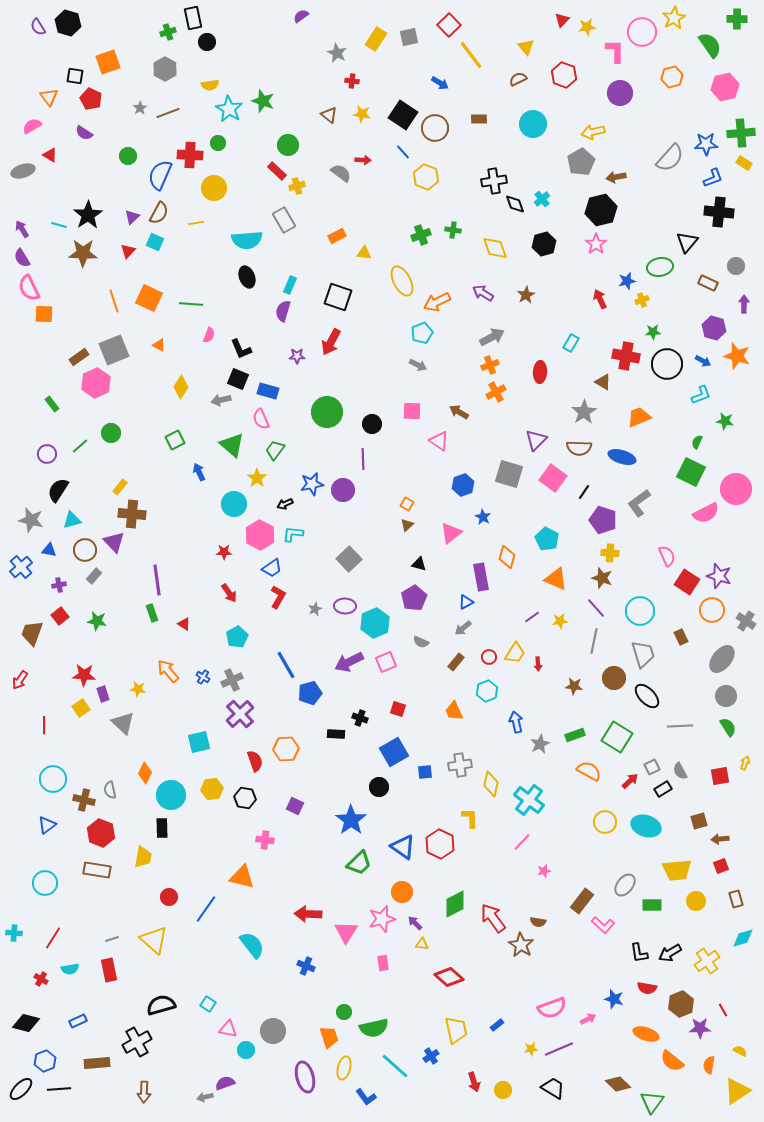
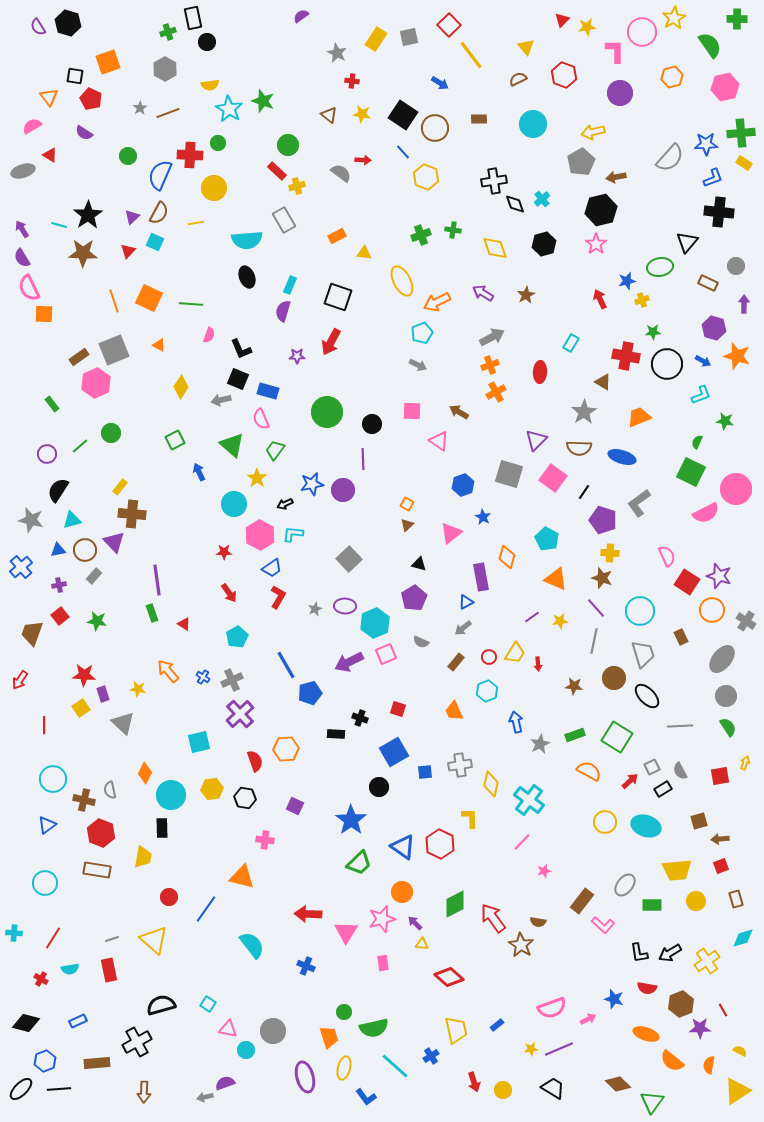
blue triangle at (49, 550): moved 9 px right; rotated 21 degrees counterclockwise
pink square at (386, 662): moved 8 px up
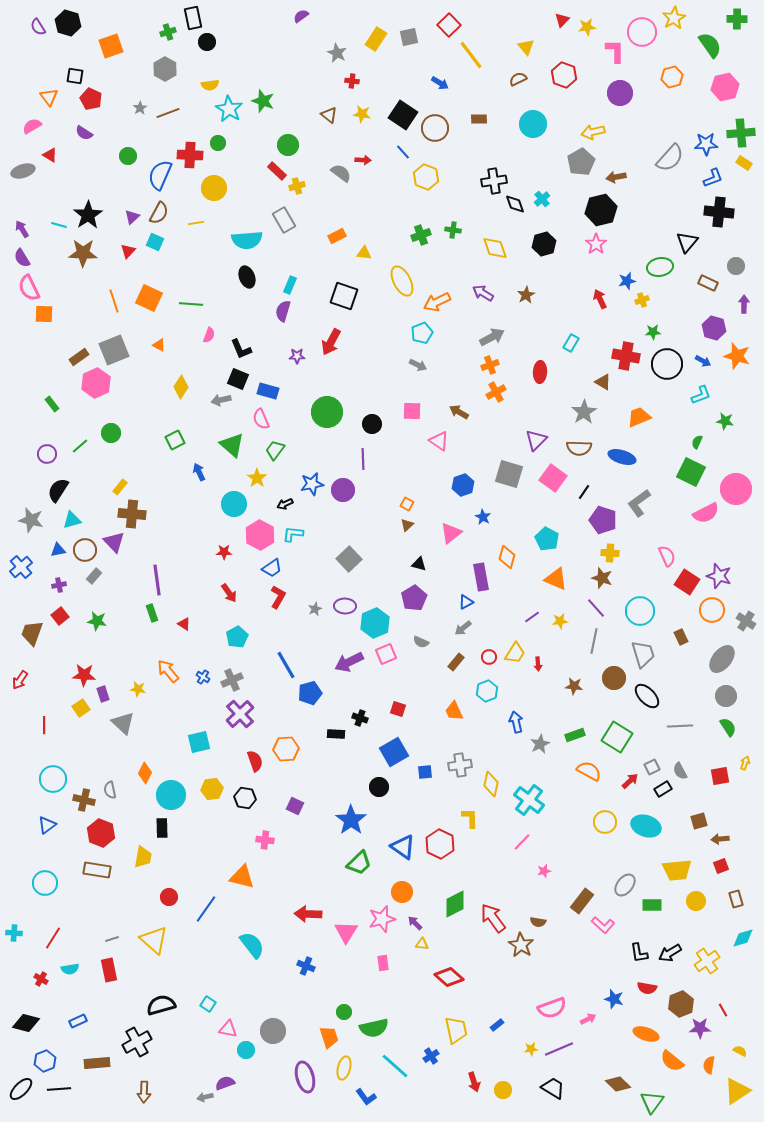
orange square at (108, 62): moved 3 px right, 16 px up
black square at (338, 297): moved 6 px right, 1 px up
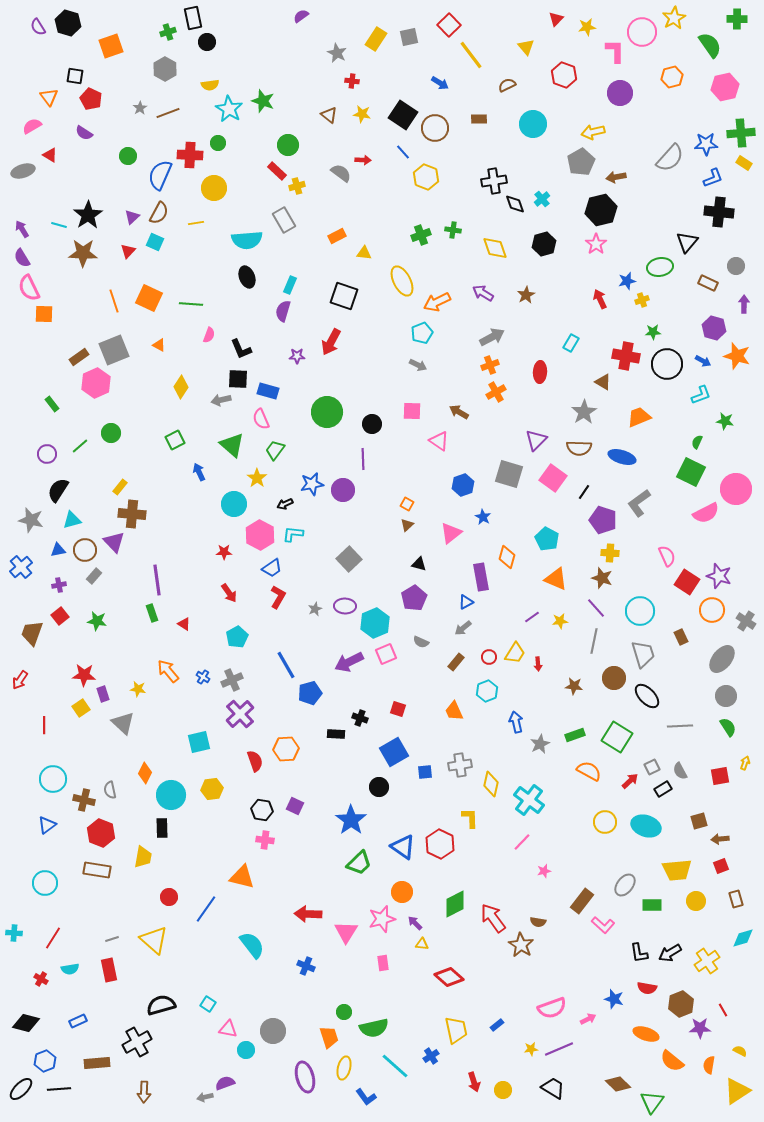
red triangle at (562, 20): moved 6 px left, 1 px up
brown semicircle at (518, 79): moved 11 px left, 6 px down
black square at (238, 379): rotated 20 degrees counterclockwise
black hexagon at (245, 798): moved 17 px right, 12 px down
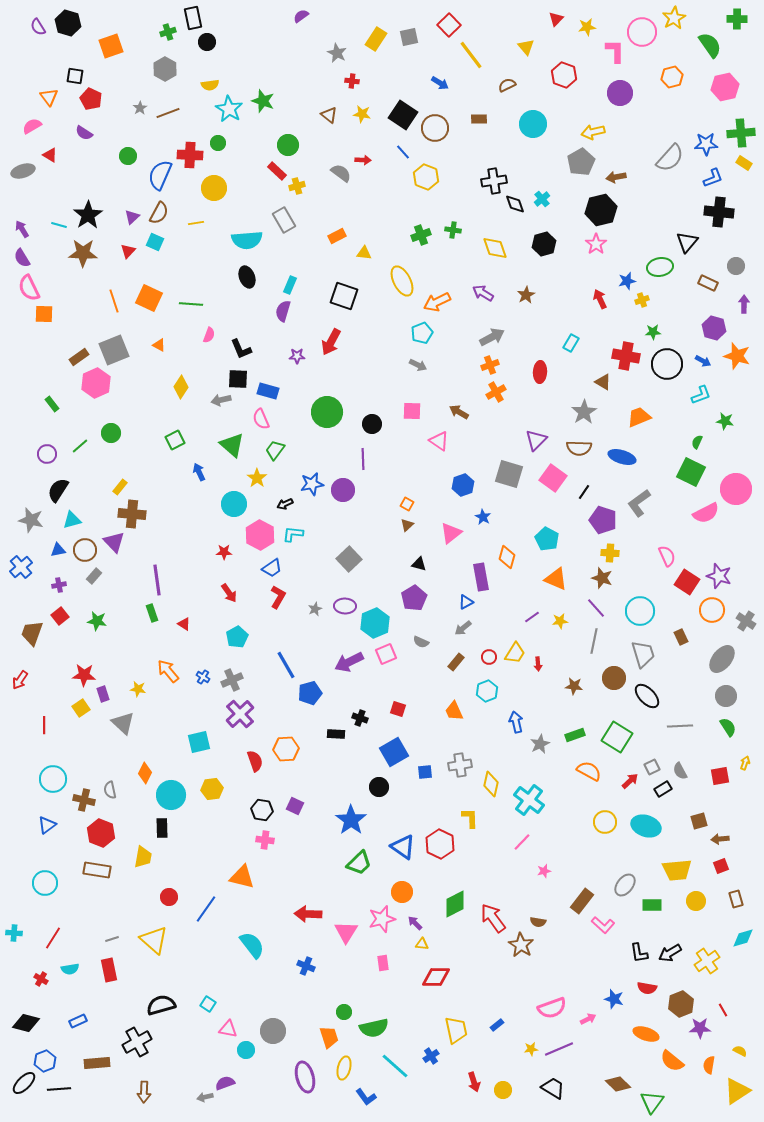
red diamond at (449, 977): moved 13 px left; rotated 40 degrees counterclockwise
black ellipse at (21, 1089): moved 3 px right, 6 px up
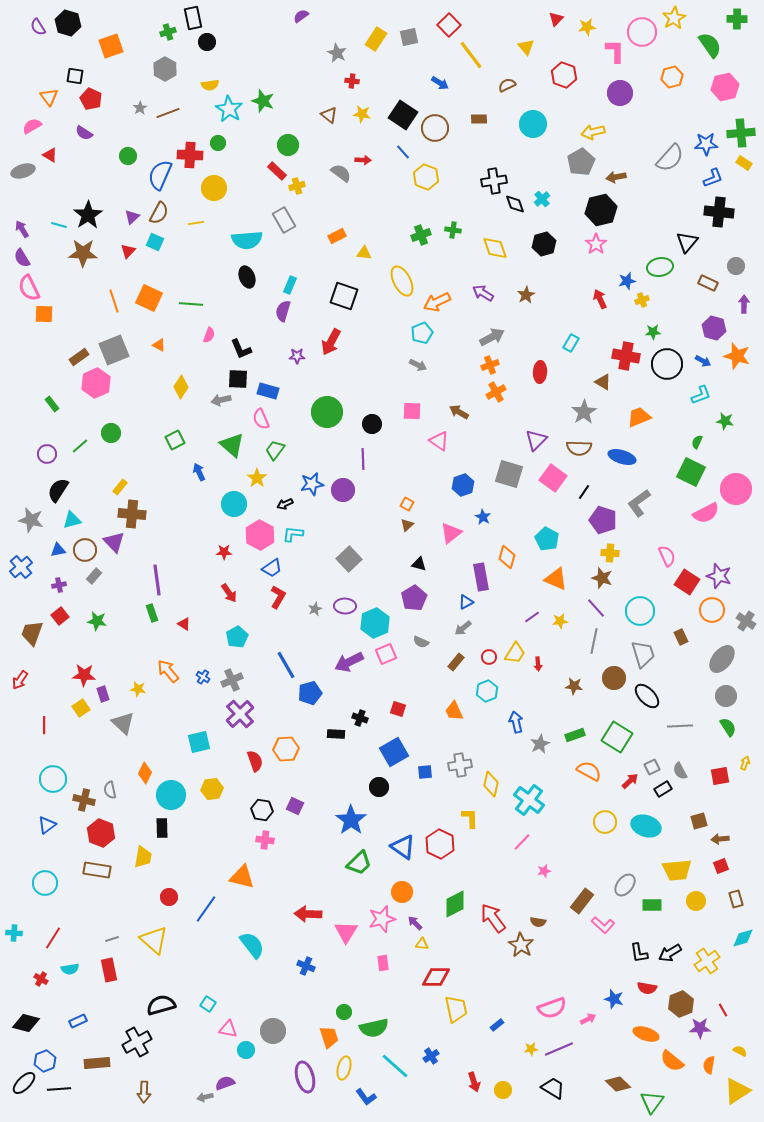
yellow trapezoid at (456, 1030): moved 21 px up
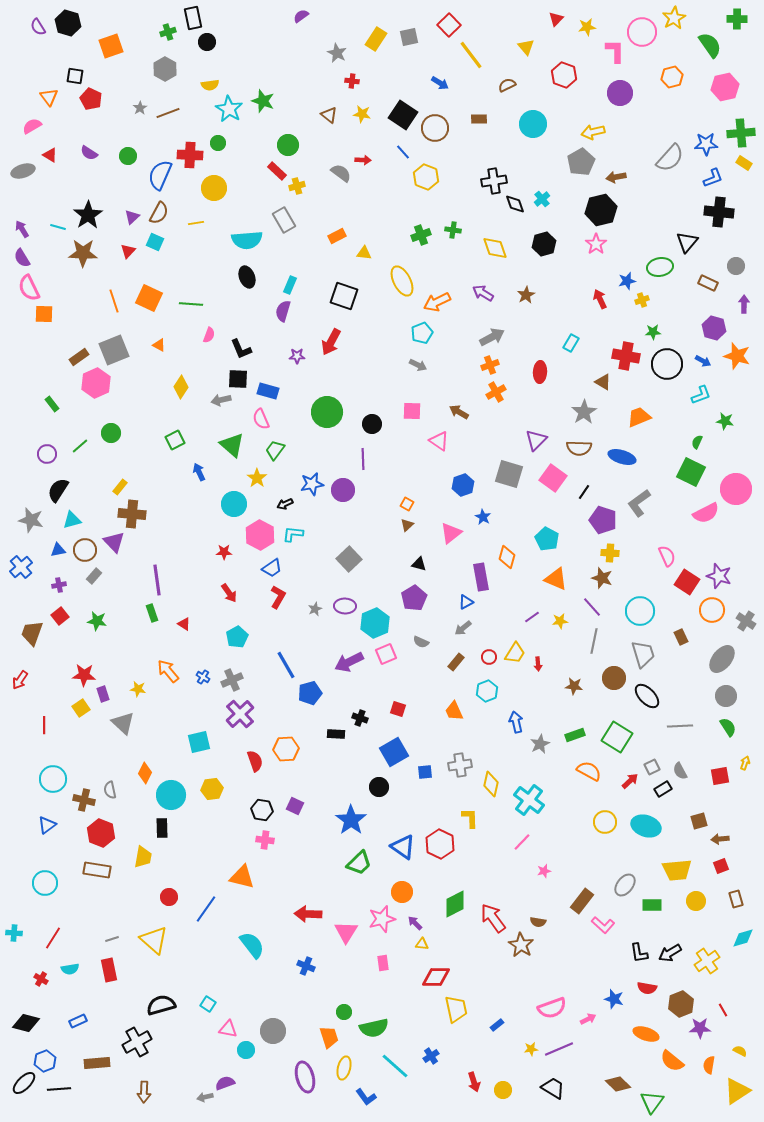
purple semicircle at (84, 133): moved 5 px right, 20 px down
cyan line at (59, 225): moved 1 px left, 2 px down
purple line at (596, 608): moved 4 px left, 1 px up
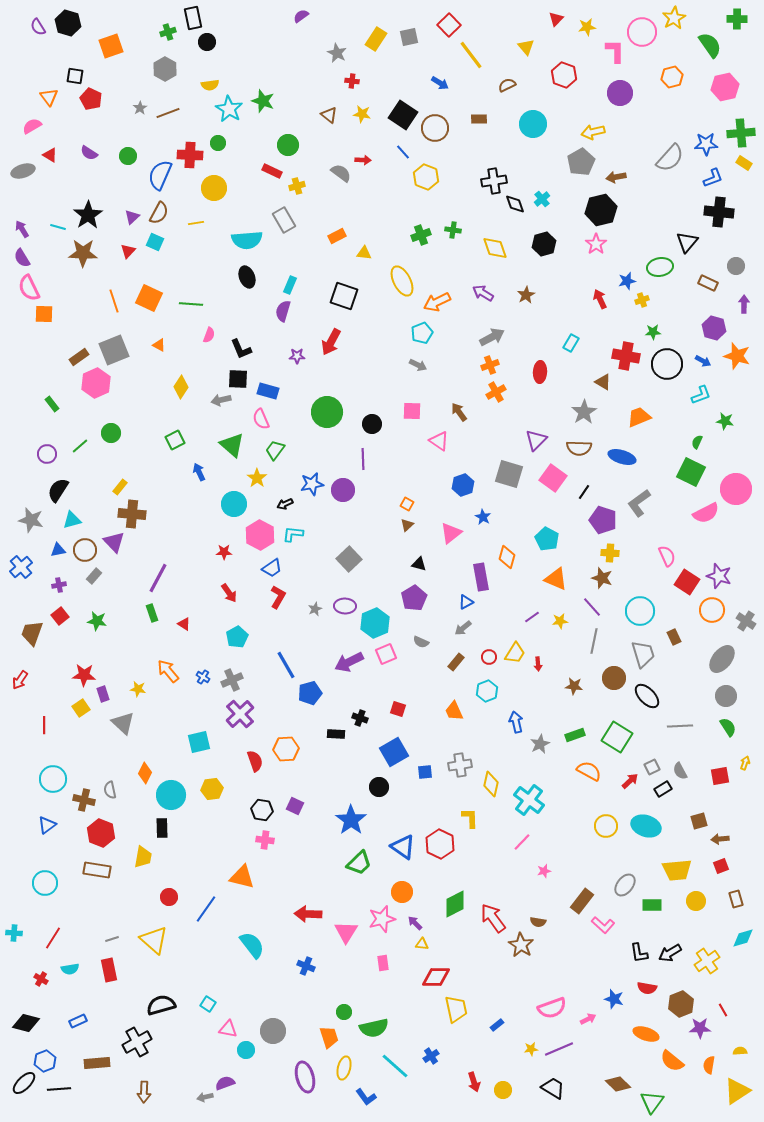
red rectangle at (277, 171): moved 5 px left; rotated 18 degrees counterclockwise
brown arrow at (459, 412): rotated 24 degrees clockwise
purple line at (157, 580): moved 1 px right, 2 px up; rotated 36 degrees clockwise
brown rectangle at (681, 637): moved 7 px left
yellow circle at (605, 822): moved 1 px right, 4 px down
yellow semicircle at (740, 1051): rotated 32 degrees counterclockwise
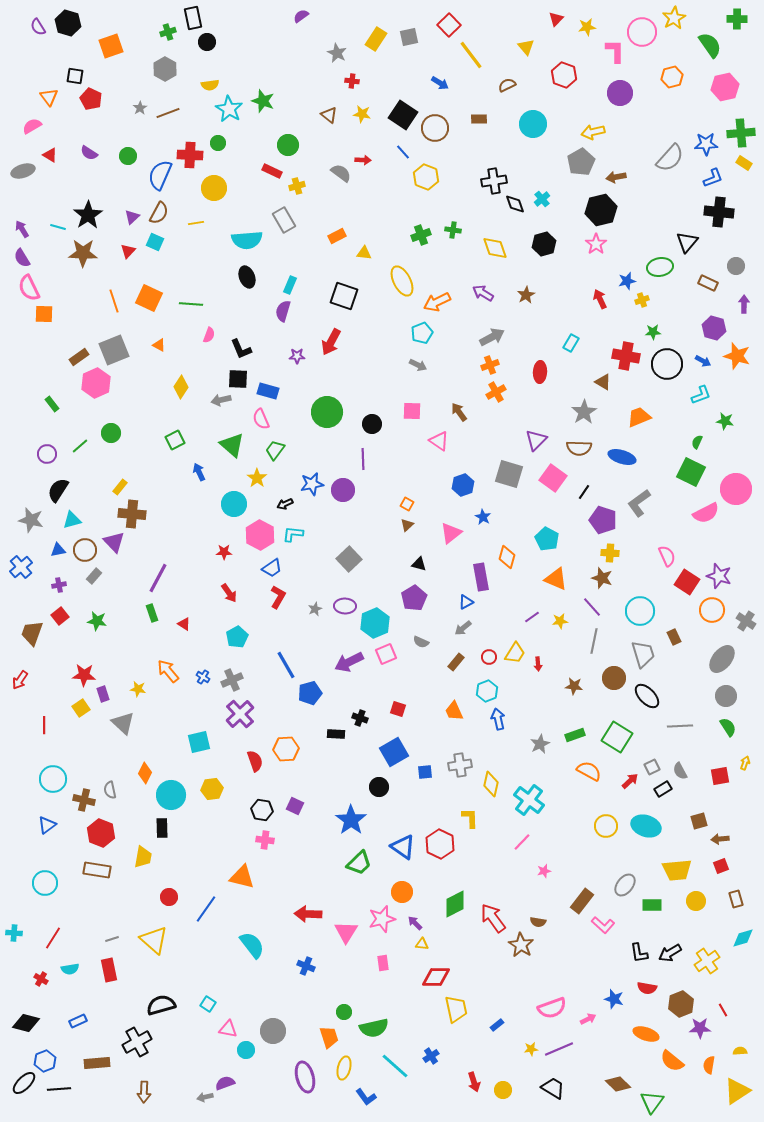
blue arrow at (516, 722): moved 18 px left, 3 px up
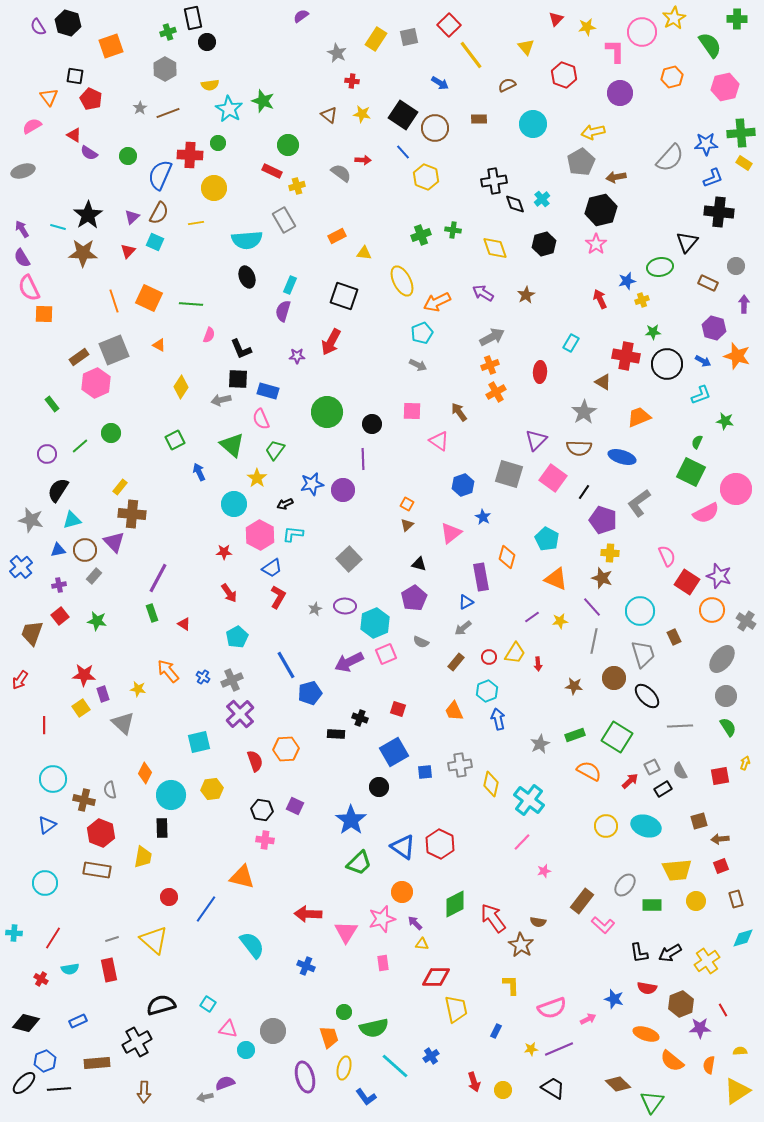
red triangle at (50, 155): moved 24 px right, 20 px up
yellow L-shape at (470, 818): moved 41 px right, 167 px down
blue rectangle at (497, 1025): moved 1 px left, 6 px down; rotated 24 degrees counterclockwise
